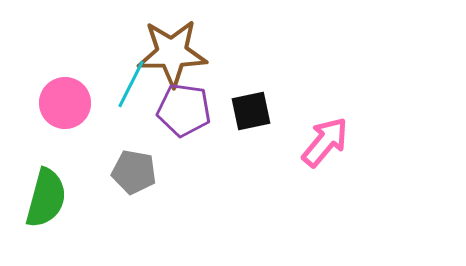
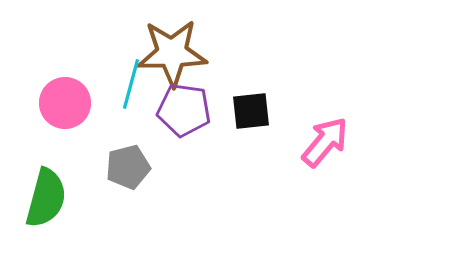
cyan line: rotated 12 degrees counterclockwise
black square: rotated 6 degrees clockwise
gray pentagon: moved 6 px left, 5 px up; rotated 24 degrees counterclockwise
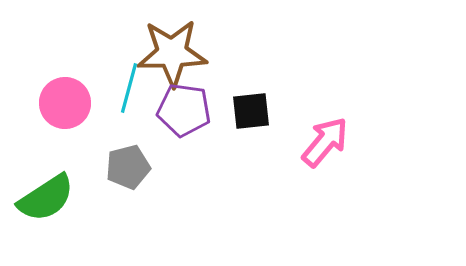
cyan line: moved 2 px left, 4 px down
green semicircle: rotated 42 degrees clockwise
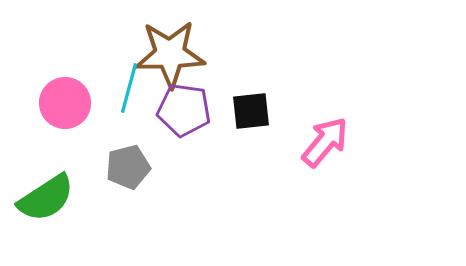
brown star: moved 2 px left, 1 px down
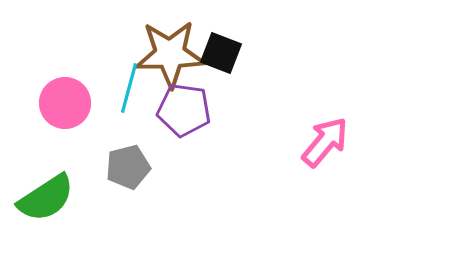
black square: moved 30 px left, 58 px up; rotated 27 degrees clockwise
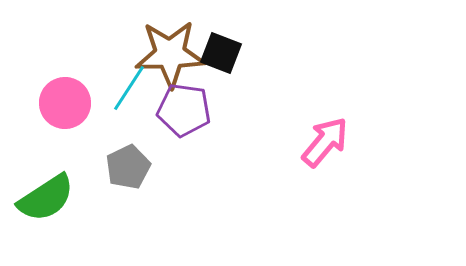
cyan line: rotated 18 degrees clockwise
gray pentagon: rotated 12 degrees counterclockwise
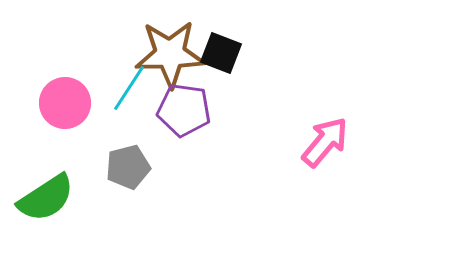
gray pentagon: rotated 12 degrees clockwise
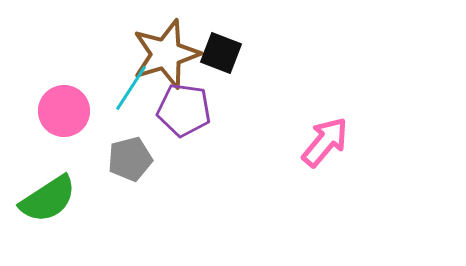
brown star: moved 4 px left; rotated 16 degrees counterclockwise
cyan line: moved 2 px right
pink circle: moved 1 px left, 8 px down
gray pentagon: moved 2 px right, 8 px up
green semicircle: moved 2 px right, 1 px down
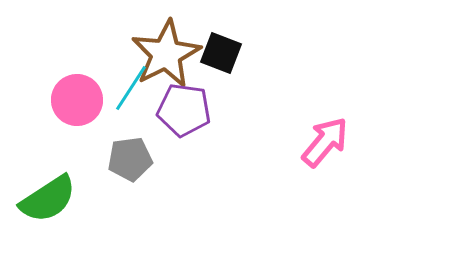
brown star: rotated 10 degrees counterclockwise
pink circle: moved 13 px right, 11 px up
gray pentagon: rotated 6 degrees clockwise
